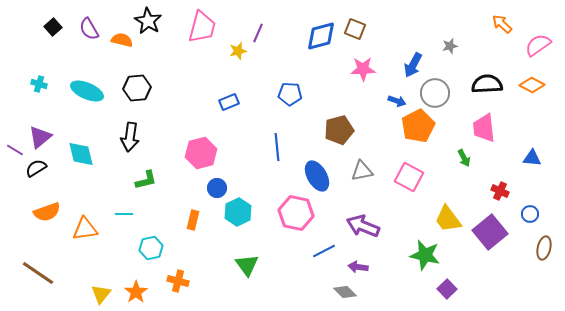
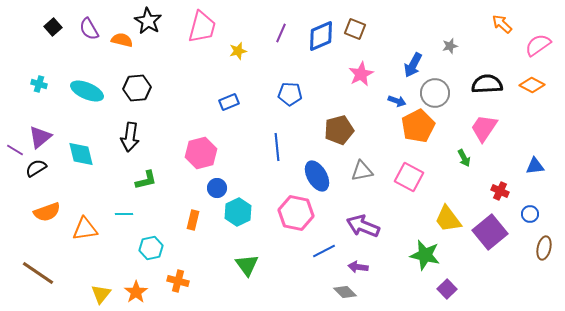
purple line at (258, 33): moved 23 px right
blue diamond at (321, 36): rotated 8 degrees counterclockwise
pink star at (363, 69): moved 2 px left, 5 px down; rotated 25 degrees counterclockwise
pink trapezoid at (484, 128): rotated 40 degrees clockwise
blue triangle at (532, 158): moved 3 px right, 8 px down; rotated 12 degrees counterclockwise
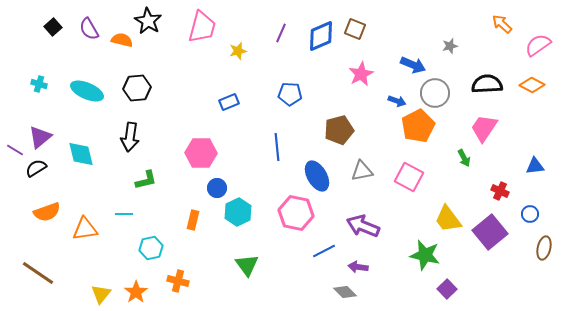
blue arrow at (413, 65): rotated 95 degrees counterclockwise
pink hexagon at (201, 153): rotated 16 degrees clockwise
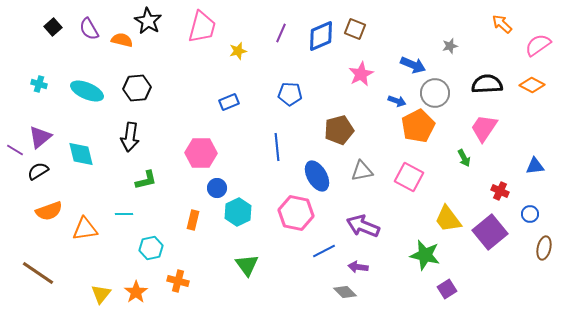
black semicircle at (36, 168): moved 2 px right, 3 px down
orange semicircle at (47, 212): moved 2 px right, 1 px up
purple square at (447, 289): rotated 12 degrees clockwise
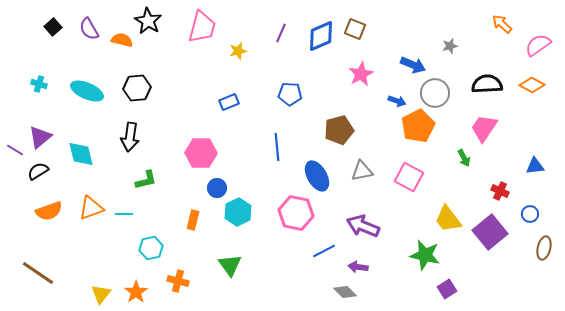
orange triangle at (85, 229): moved 6 px right, 21 px up; rotated 12 degrees counterclockwise
green triangle at (247, 265): moved 17 px left
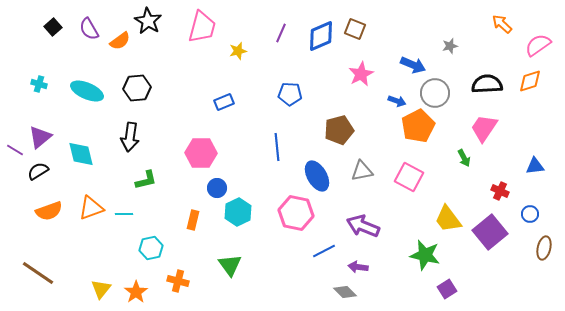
orange semicircle at (122, 40): moved 2 px left, 1 px down; rotated 130 degrees clockwise
orange diamond at (532, 85): moved 2 px left, 4 px up; rotated 45 degrees counterclockwise
blue rectangle at (229, 102): moved 5 px left
yellow triangle at (101, 294): moved 5 px up
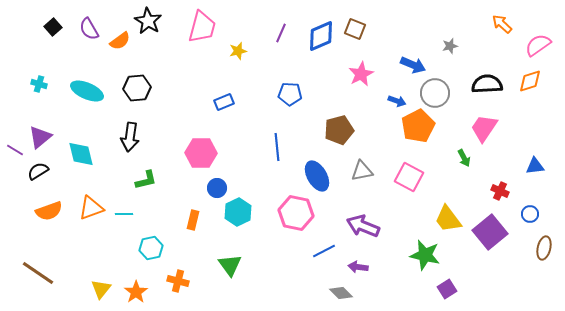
gray diamond at (345, 292): moved 4 px left, 1 px down
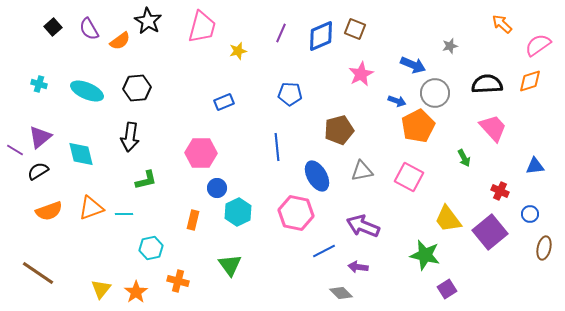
pink trapezoid at (484, 128): moved 9 px right; rotated 104 degrees clockwise
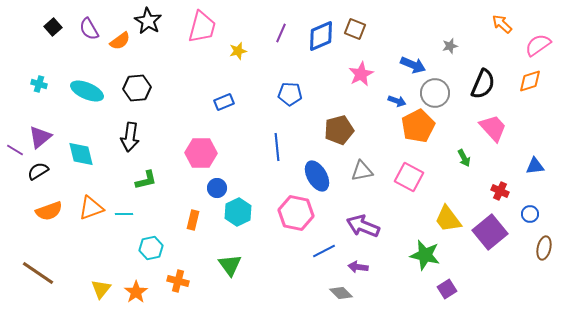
black semicircle at (487, 84): moved 4 px left; rotated 116 degrees clockwise
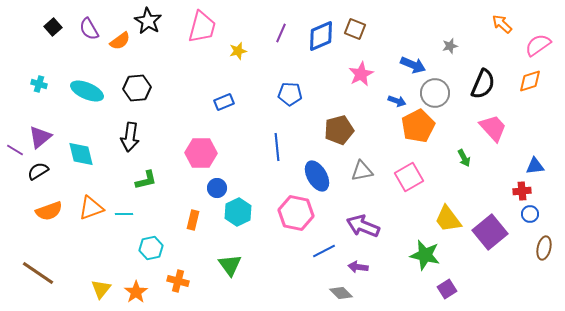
pink square at (409, 177): rotated 32 degrees clockwise
red cross at (500, 191): moved 22 px right; rotated 30 degrees counterclockwise
